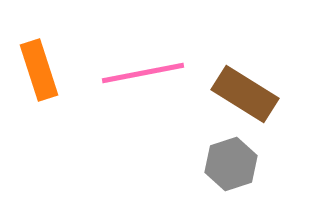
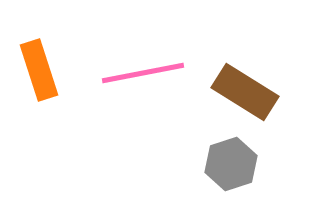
brown rectangle: moved 2 px up
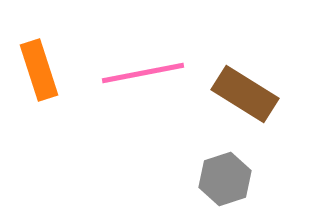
brown rectangle: moved 2 px down
gray hexagon: moved 6 px left, 15 px down
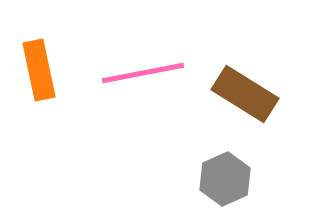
orange rectangle: rotated 6 degrees clockwise
gray hexagon: rotated 6 degrees counterclockwise
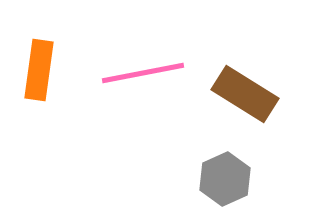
orange rectangle: rotated 20 degrees clockwise
